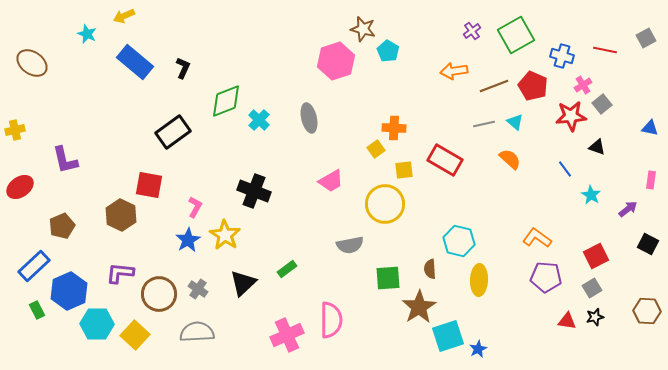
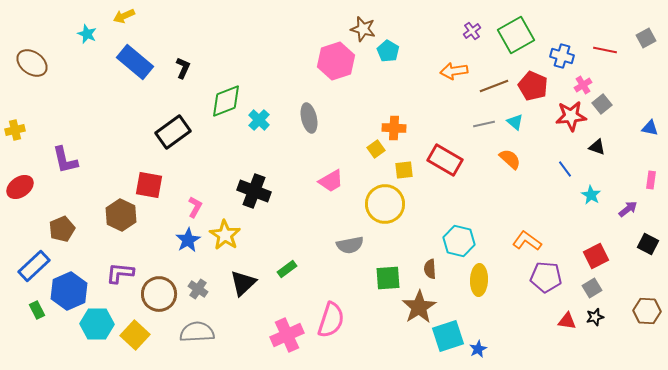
brown pentagon at (62, 226): moved 3 px down
orange L-shape at (537, 238): moved 10 px left, 3 px down
pink semicircle at (331, 320): rotated 18 degrees clockwise
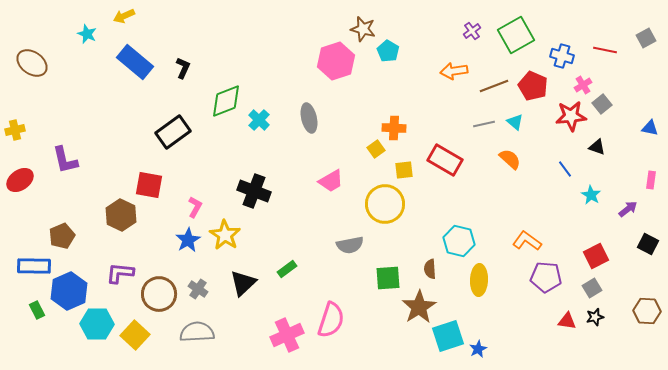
red ellipse at (20, 187): moved 7 px up
brown pentagon at (62, 229): moved 7 px down
blue rectangle at (34, 266): rotated 44 degrees clockwise
